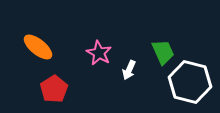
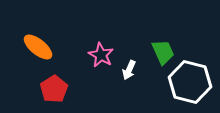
pink star: moved 2 px right, 2 px down
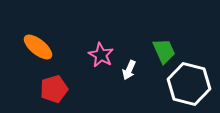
green trapezoid: moved 1 px right, 1 px up
white hexagon: moved 1 px left, 2 px down
red pentagon: rotated 16 degrees clockwise
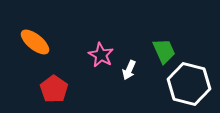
orange ellipse: moved 3 px left, 5 px up
red pentagon: rotated 20 degrees counterclockwise
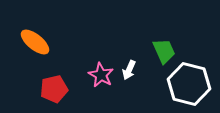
pink star: moved 20 px down
red pentagon: rotated 24 degrees clockwise
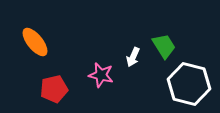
orange ellipse: rotated 12 degrees clockwise
green trapezoid: moved 5 px up; rotated 8 degrees counterclockwise
white arrow: moved 4 px right, 13 px up
pink star: rotated 15 degrees counterclockwise
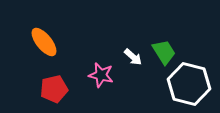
orange ellipse: moved 9 px right
green trapezoid: moved 6 px down
white arrow: rotated 72 degrees counterclockwise
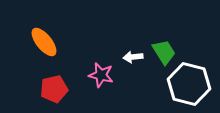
white arrow: rotated 132 degrees clockwise
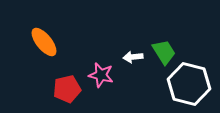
red pentagon: moved 13 px right
